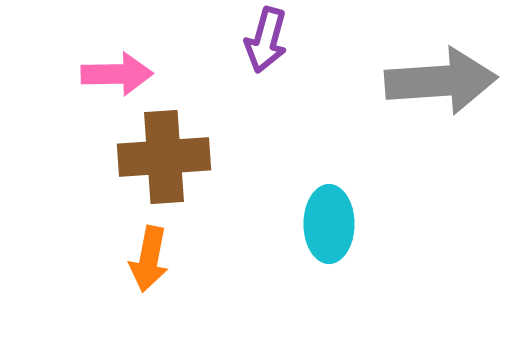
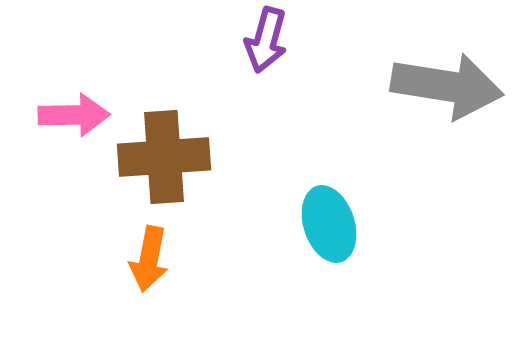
pink arrow: moved 43 px left, 41 px down
gray arrow: moved 6 px right, 5 px down; rotated 13 degrees clockwise
cyan ellipse: rotated 18 degrees counterclockwise
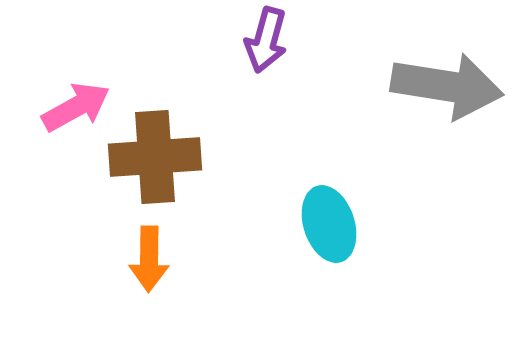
pink arrow: moved 2 px right, 8 px up; rotated 28 degrees counterclockwise
brown cross: moved 9 px left
orange arrow: rotated 10 degrees counterclockwise
